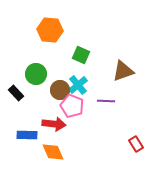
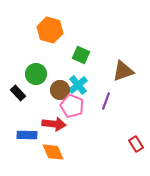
orange hexagon: rotated 10 degrees clockwise
black rectangle: moved 2 px right
purple line: rotated 72 degrees counterclockwise
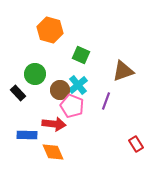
green circle: moved 1 px left
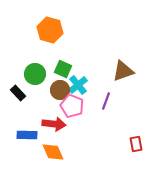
green square: moved 18 px left, 14 px down
red rectangle: rotated 21 degrees clockwise
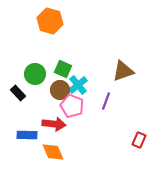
orange hexagon: moved 9 px up
red rectangle: moved 3 px right, 4 px up; rotated 35 degrees clockwise
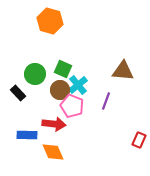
brown triangle: rotated 25 degrees clockwise
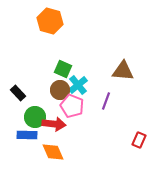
green circle: moved 43 px down
